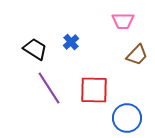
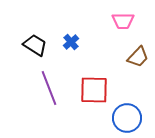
black trapezoid: moved 4 px up
brown trapezoid: moved 1 px right, 2 px down
purple line: rotated 12 degrees clockwise
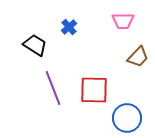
blue cross: moved 2 px left, 15 px up
purple line: moved 4 px right
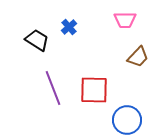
pink trapezoid: moved 2 px right, 1 px up
black trapezoid: moved 2 px right, 5 px up
blue circle: moved 2 px down
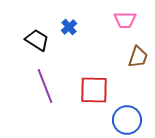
brown trapezoid: rotated 25 degrees counterclockwise
purple line: moved 8 px left, 2 px up
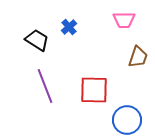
pink trapezoid: moved 1 px left
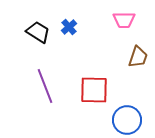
black trapezoid: moved 1 px right, 8 px up
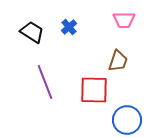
black trapezoid: moved 6 px left
brown trapezoid: moved 20 px left, 4 px down
purple line: moved 4 px up
